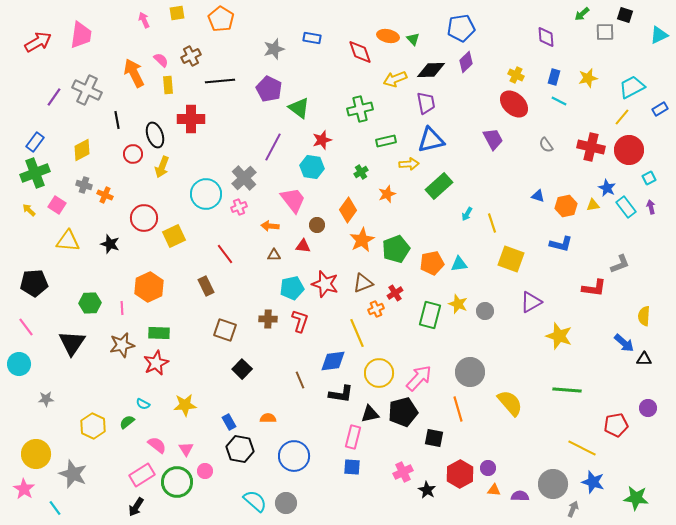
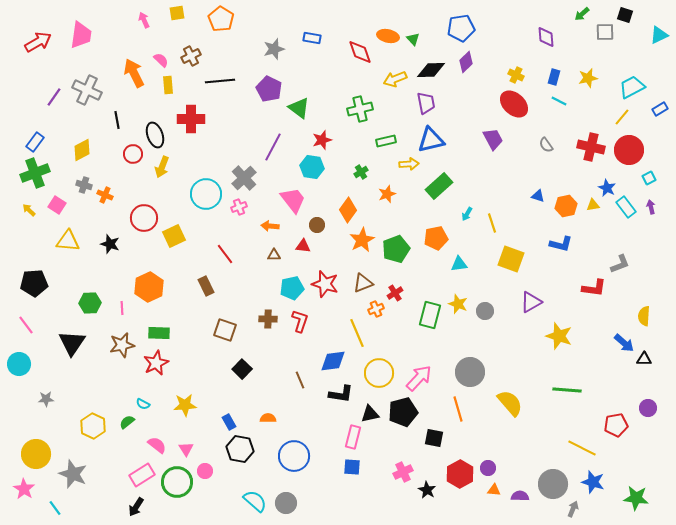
orange pentagon at (432, 263): moved 4 px right, 25 px up
pink line at (26, 327): moved 2 px up
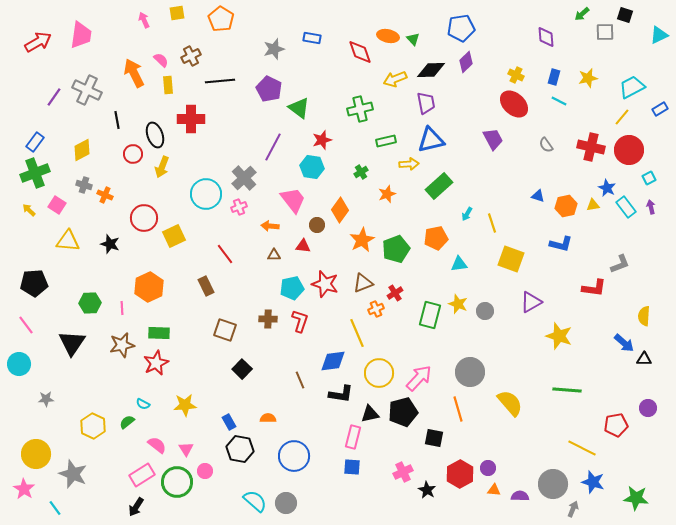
orange diamond at (348, 210): moved 8 px left
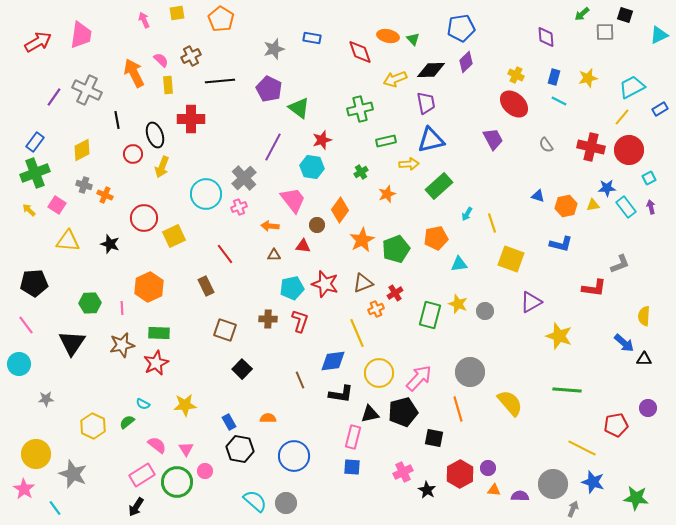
blue star at (607, 188): rotated 30 degrees counterclockwise
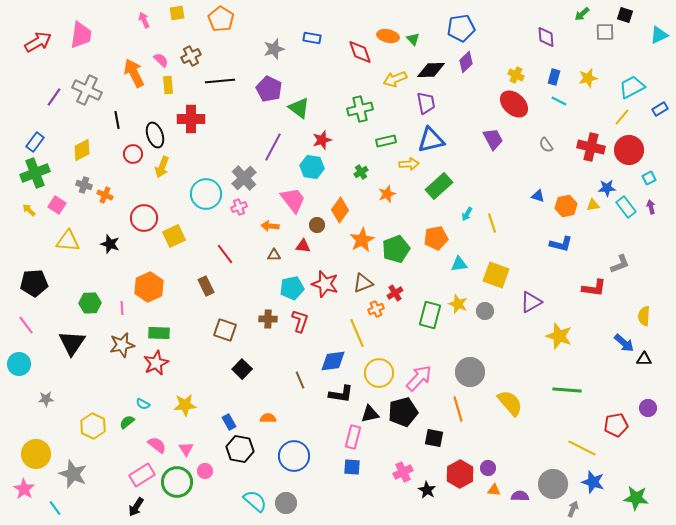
yellow square at (511, 259): moved 15 px left, 16 px down
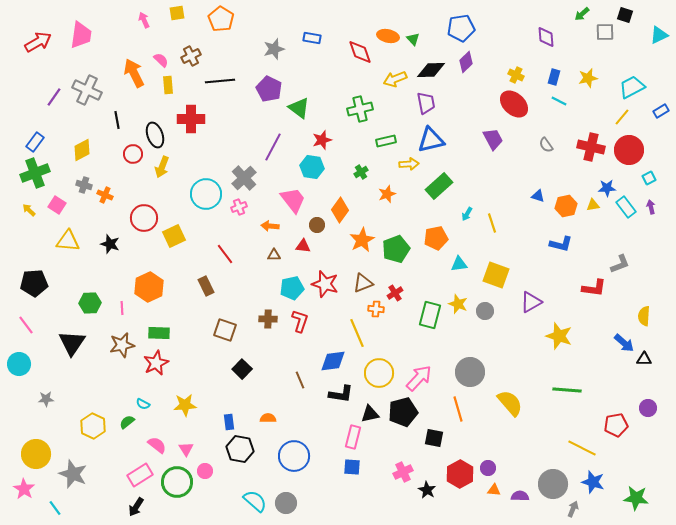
blue rectangle at (660, 109): moved 1 px right, 2 px down
orange cross at (376, 309): rotated 28 degrees clockwise
blue rectangle at (229, 422): rotated 21 degrees clockwise
pink rectangle at (142, 475): moved 2 px left
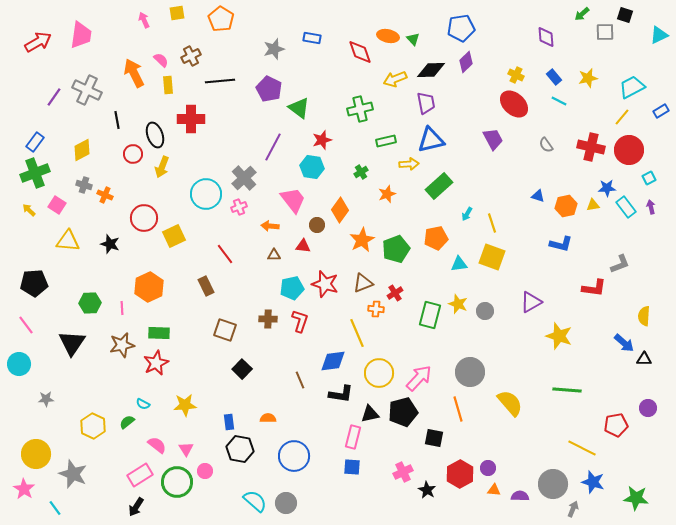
blue rectangle at (554, 77): rotated 56 degrees counterclockwise
yellow square at (496, 275): moved 4 px left, 18 px up
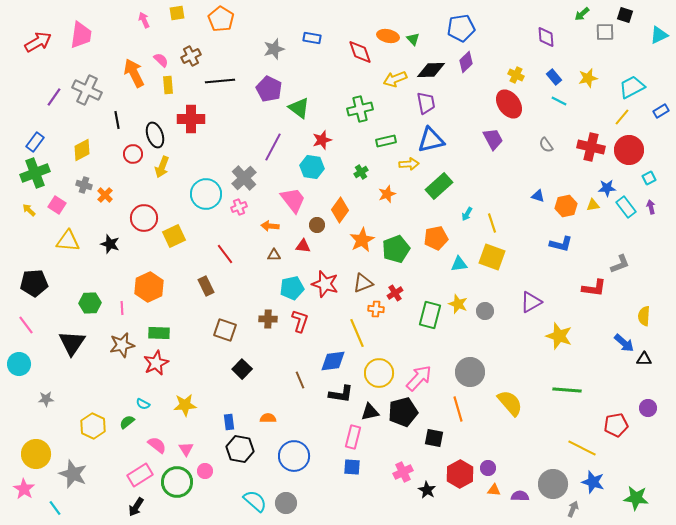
red ellipse at (514, 104): moved 5 px left; rotated 12 degrees clockwise
orange cross at (105, 195): rotated 21 degrees clockwise
black triangle at (370, 414): moved 2 px up
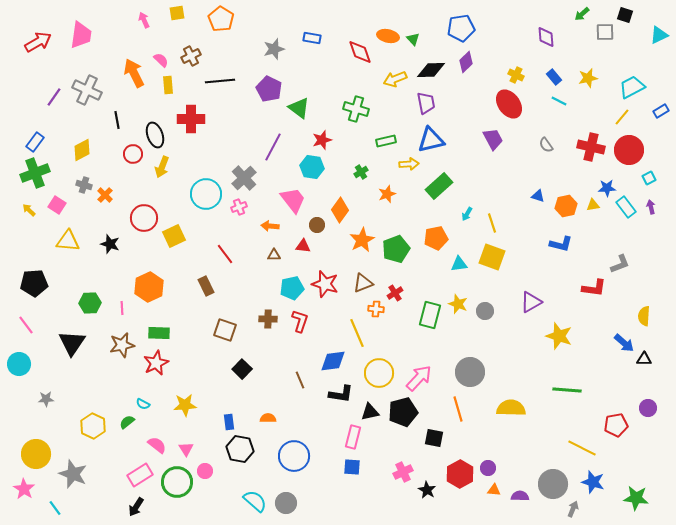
green cross at (360, 109): moved 4 px left; rotated 30 degrees clockwise
yellow semicircle at (510, 403): moved 1 px right, 5 px down; rotated 48 degrees counterclockwise
